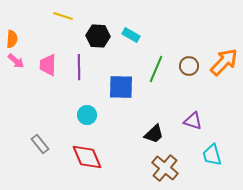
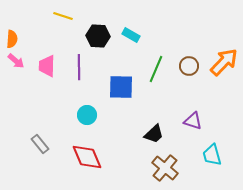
pink trapezoid: moved 1 px left, 1 px down
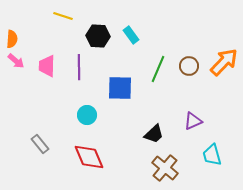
cyan rectangle: rotated 24 degrees clockwise
green line: moved 2 px right
blue square: moved 1 px left, 1 px down
purple triangle: rotated 42 degrees counterclockwise
red diamond: moved 2 px right
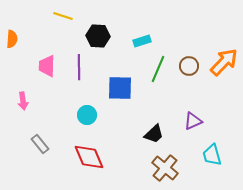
cyan rectangle: moved 11 px right, 6 px down; rotated 72 degrees counterclockwise
pink arrow: moved 7 px right, 40 px down; rotated 42 degrees clockwise
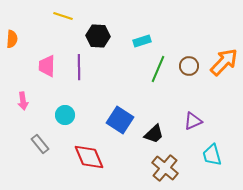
blue square: moved 32 px down; rotated 32 degrees clockwise
cyan circle: moved 22 px left
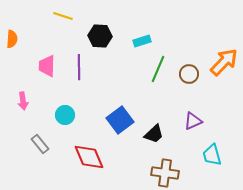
black hexagon: moved 2 px right
brown circle: moved 8 px down
blue square: rotated 20 degrees clockwise
brown cross: moved 5 px down; rotated 32 degrees counterclockwise
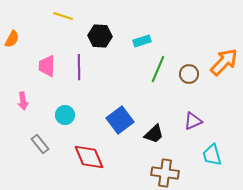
orange semicircle: rotated 24 degrees clockwise
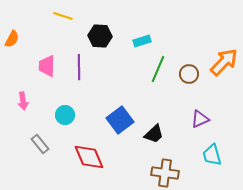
purple triangle: moved 7 px right, 2 px up
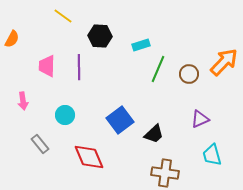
yellow line: rotated 18 degrees clockwise
cyan rectangle: moved 1 px left, 4 px down
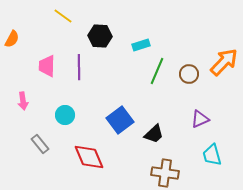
green line: moved 1 px left, 2 px down
